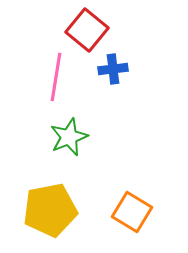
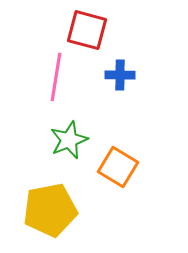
red square: rotated 24 degrees counterclockwise
blue cross: moved 7 px right, 6 px down; rotated 8 degrees clockwise
green star: moved 3 px down
orange square: moved 14 px left, 45 px up
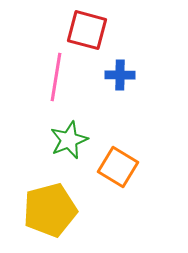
yellow pentagon: rotated 4 degrees counterclockwise
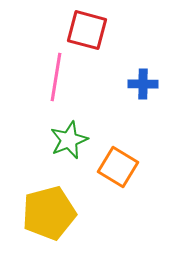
blue cross: moved 23 px right, 9 px down
yellow pentagon: moved 1 px left, 3 px down
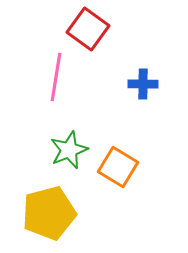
red square: moved 1 px right, 1 px up; rotated 21 degrees clockwise
green star: moved 10 px down
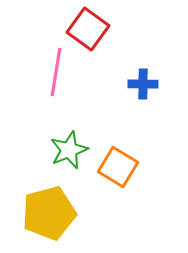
pink line: moved 5 px up
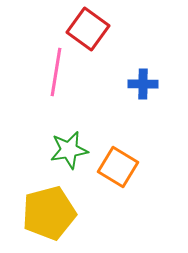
green star: rotated 12 degrees clockwise
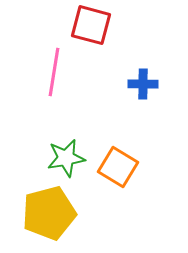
red square: moved 3 px right, 4 px up; rotated 21 degrees counterclockwise
pink line: moved 2 px left
green star: moved 3 px left, 8 px down
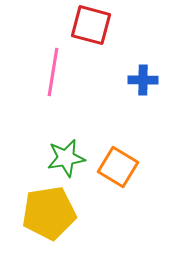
pink line: moved 1 px left
blue cross: moved 4 px up
yellow pentagon: rotated 6 degrees clockwise
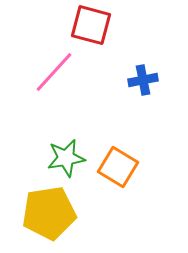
pink line: moved 1 px right; rotated 33 degrees clockwise
blue cross: rotated 12 degrees counterclockwise
